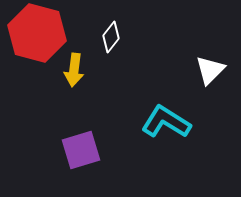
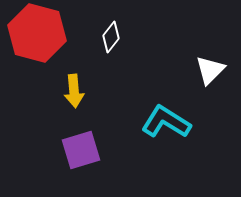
yellow arrow: moved 21 px down; rotated 12 degrees counterclockwise
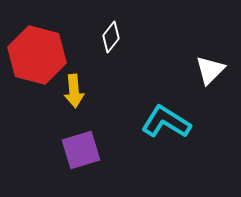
red hexagon: moved 22 px down
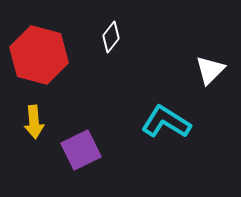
red hexagon: moved 2 px right
yellow arrow: moved 40 px left, 31 px down
purple square: rotated 9 degrees counterclockwise
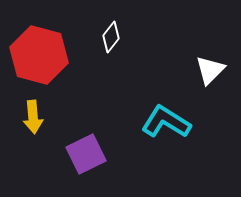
yellow arrow: moved 1 px left, 5 px up
purple square: moved 5 px right, 4 px down
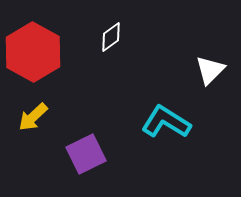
white diamond: rotated 16 degrees clockwise
red hexagon: moved 6 px left, 3 px up; rotated 14 degrees clockwise
yellow arrow: rotated 52 degrees clockwise
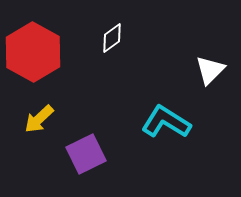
white diamond: moved 1 px right, 1 px down
yellow arrow: moved 6 px right, 2 px down
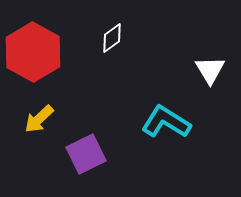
white triangle: rotated 16 degrees counterclockwise
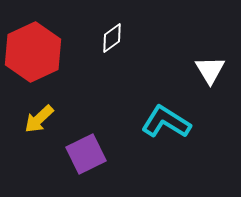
red hexagon: rotated 6 degrees clockwise
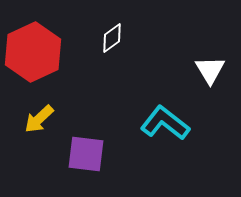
cyan L-shape: moved 1 px left, 1 px down; rotated 6 degrees clockwise
purple square: rotated 33 degrees clockwise
